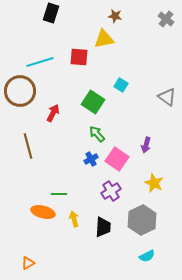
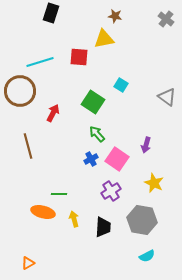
gray hexagon: rotated 24 degrees counterclockwise
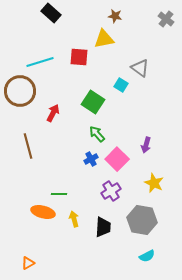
black rectangle: rotated 66 degrees counterclockwise
gray triangle: moved 27 px left, 29 px up
pink square: rotated 10 degrees clockwise
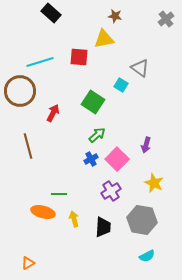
gray cross: rotated 14 degrees clockwise
green arrow: moved 1 px down; rotated 90 degrees clockwise
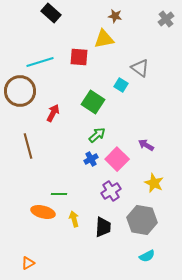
purple arrow: rotated 105 degrees clockwise
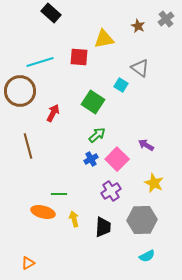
brown star: moved 23 px right, 10 px down; rotated 16 degrees clockwise
gray hexagon: rotated 12 degrees counterclockwise
